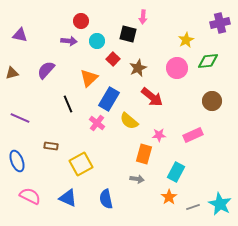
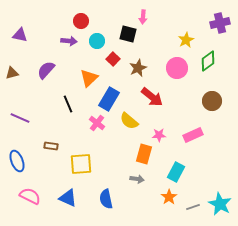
green diamond: rotated 30 degrees counterclockwise
yellow square: rotated 25 degrees clockwise
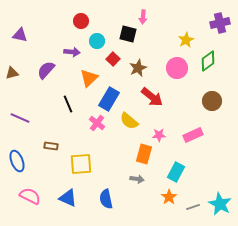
purple arrow: moved 3 px right, 11 px down
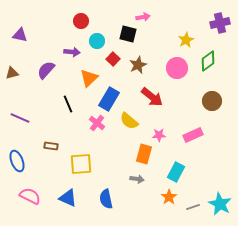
pink arrow: rotated 104 degrees counterclockwise
brown star: moved 3 px up
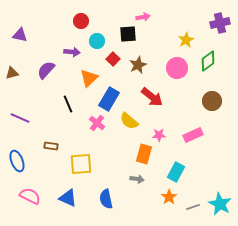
black square: rotated 18 degrees counterclockwise
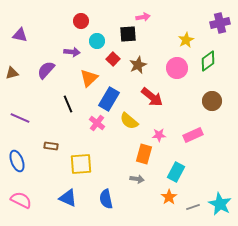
pink semicircle: moved 9 px left, 4 px down
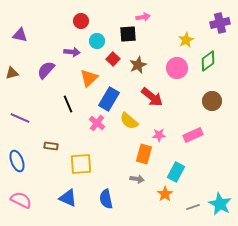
orange star: moved 4 px left, 3 px up
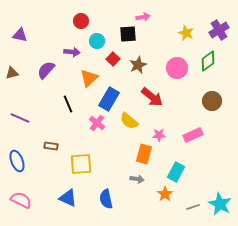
purple cross: moved 1 px left, 7 px down; rotated 18 degrees counterclockwise
yellow star: moved 7 px up; rotated 21 degrees counterclockwise
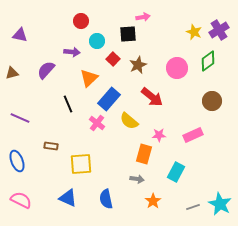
yellow star: moved 8 px right, 1 px up
blue rectangle: rotated 10 degrees clockwise
orange star: moved 12 px left, 7 px down
